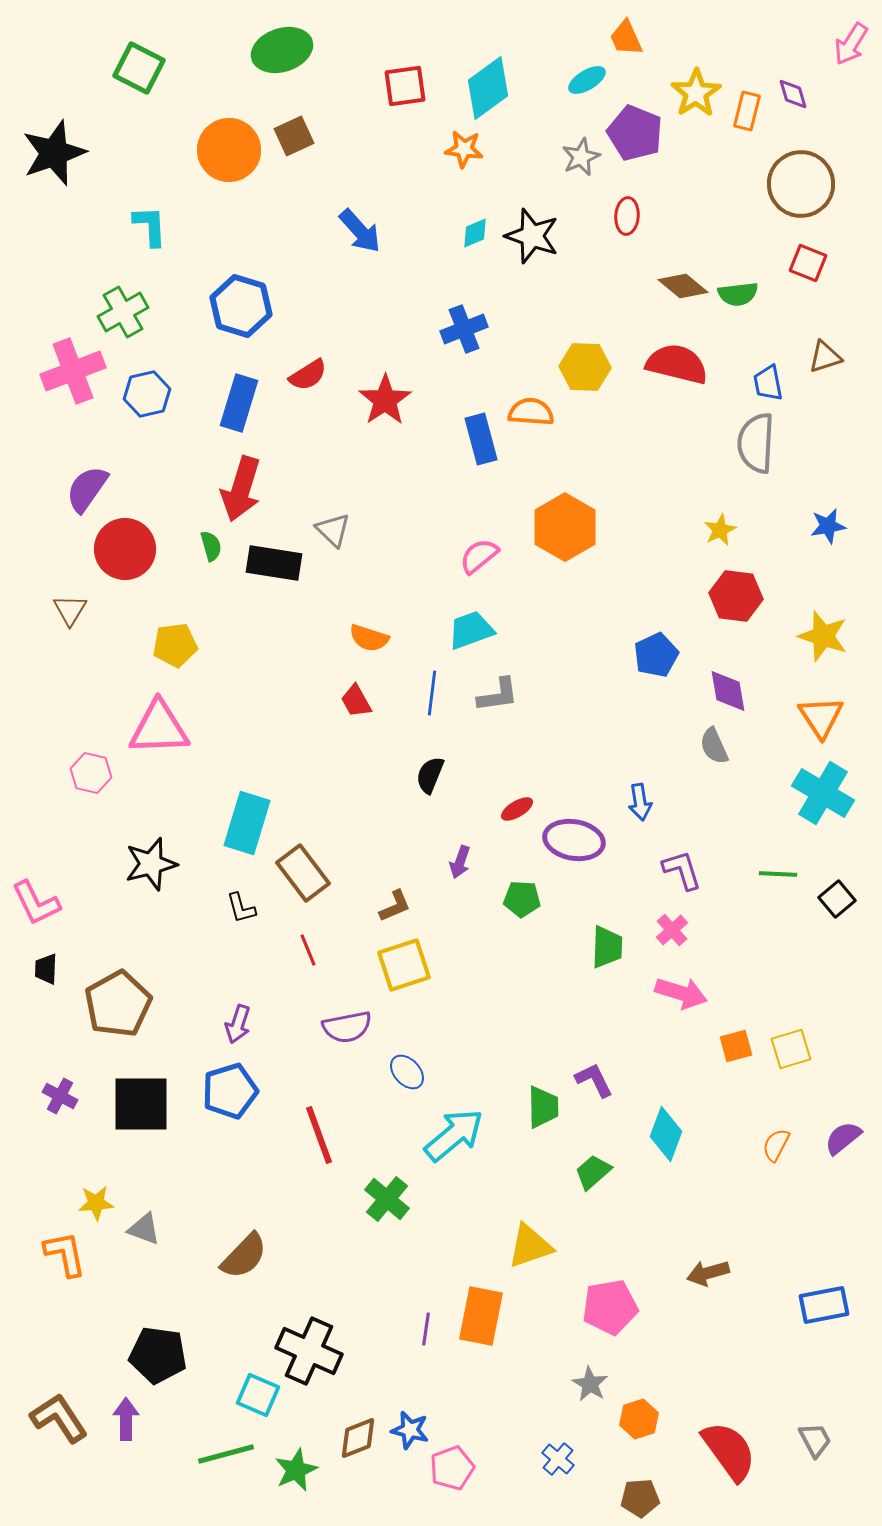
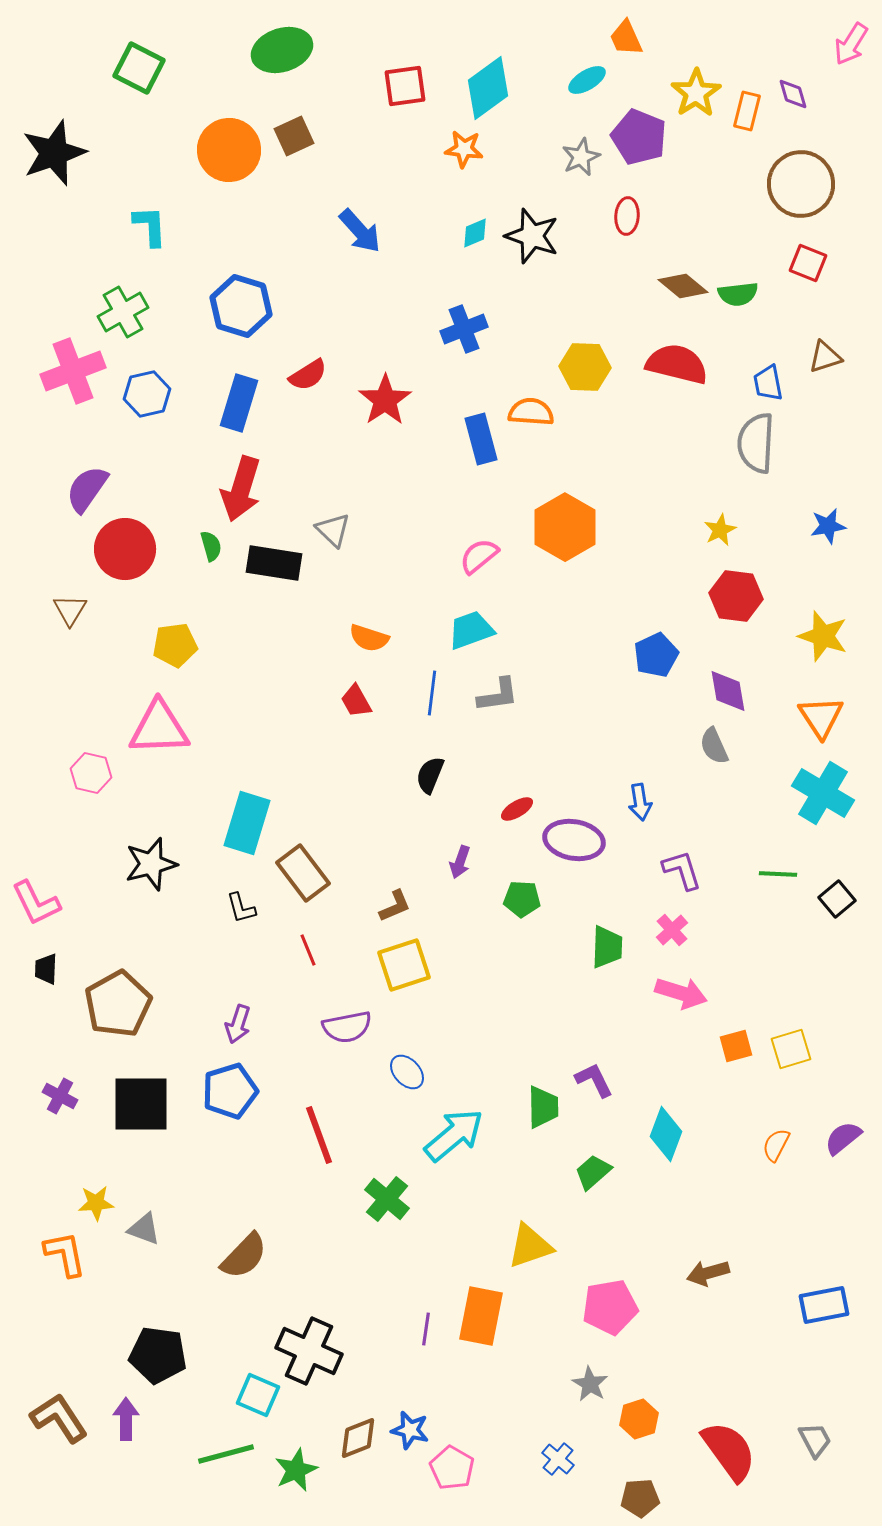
purple pentagon at (635, 133): moved 4 px right, 4 px down
pink pentagon at (452, 1468): rotated 21 degrees counterclockwise
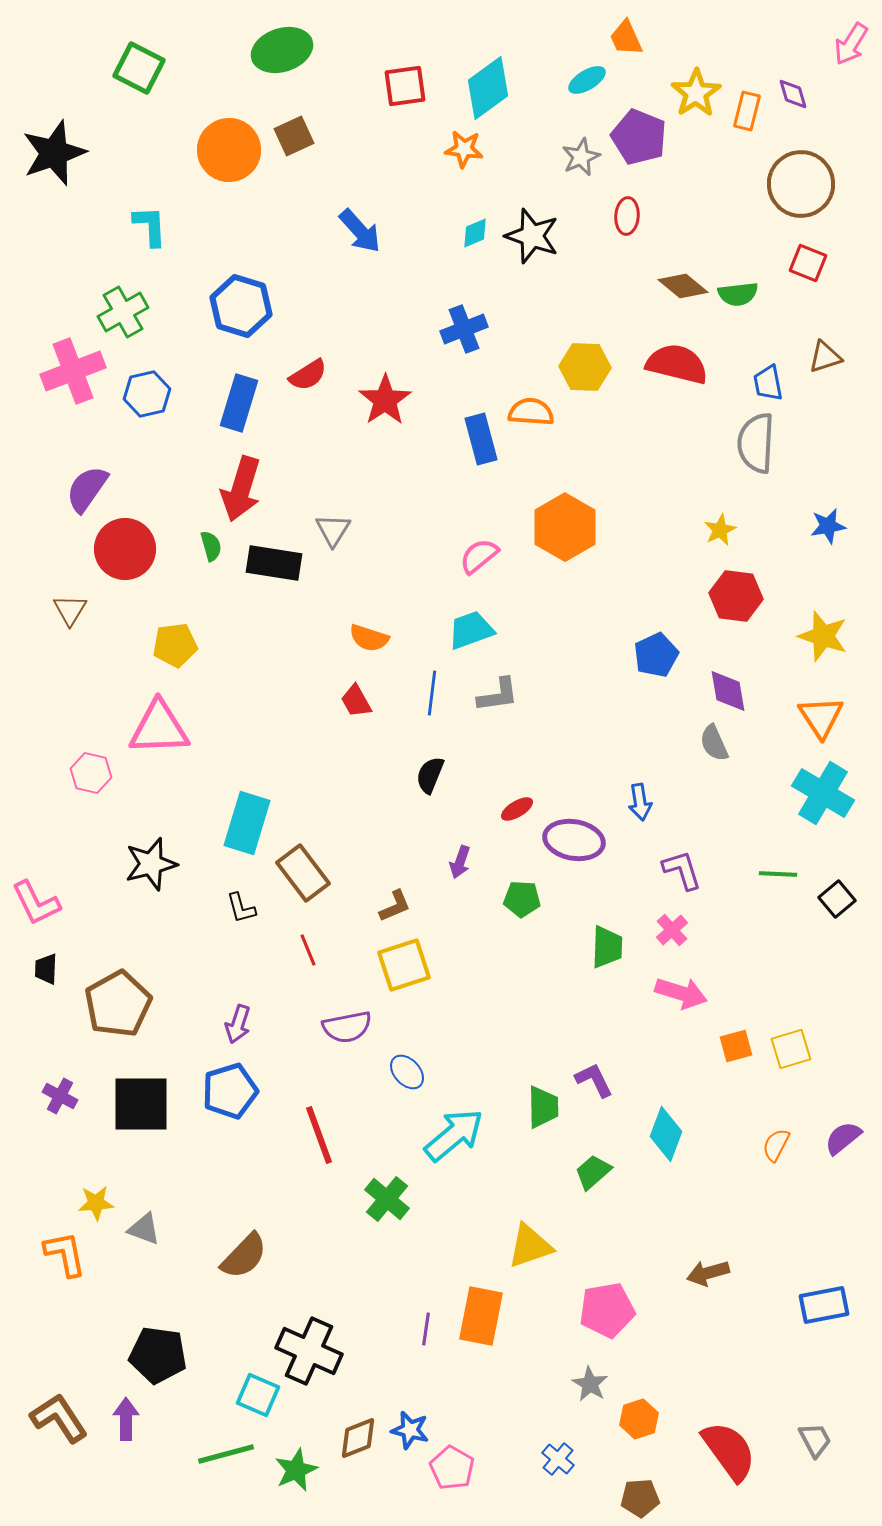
gray triangle at (333, 530): rotated 18 degrees clockwise
gray semicircle at (714, 746): moved 3 px up
pink pentagon at (610, 1307): moved 3 px left, 3 px down
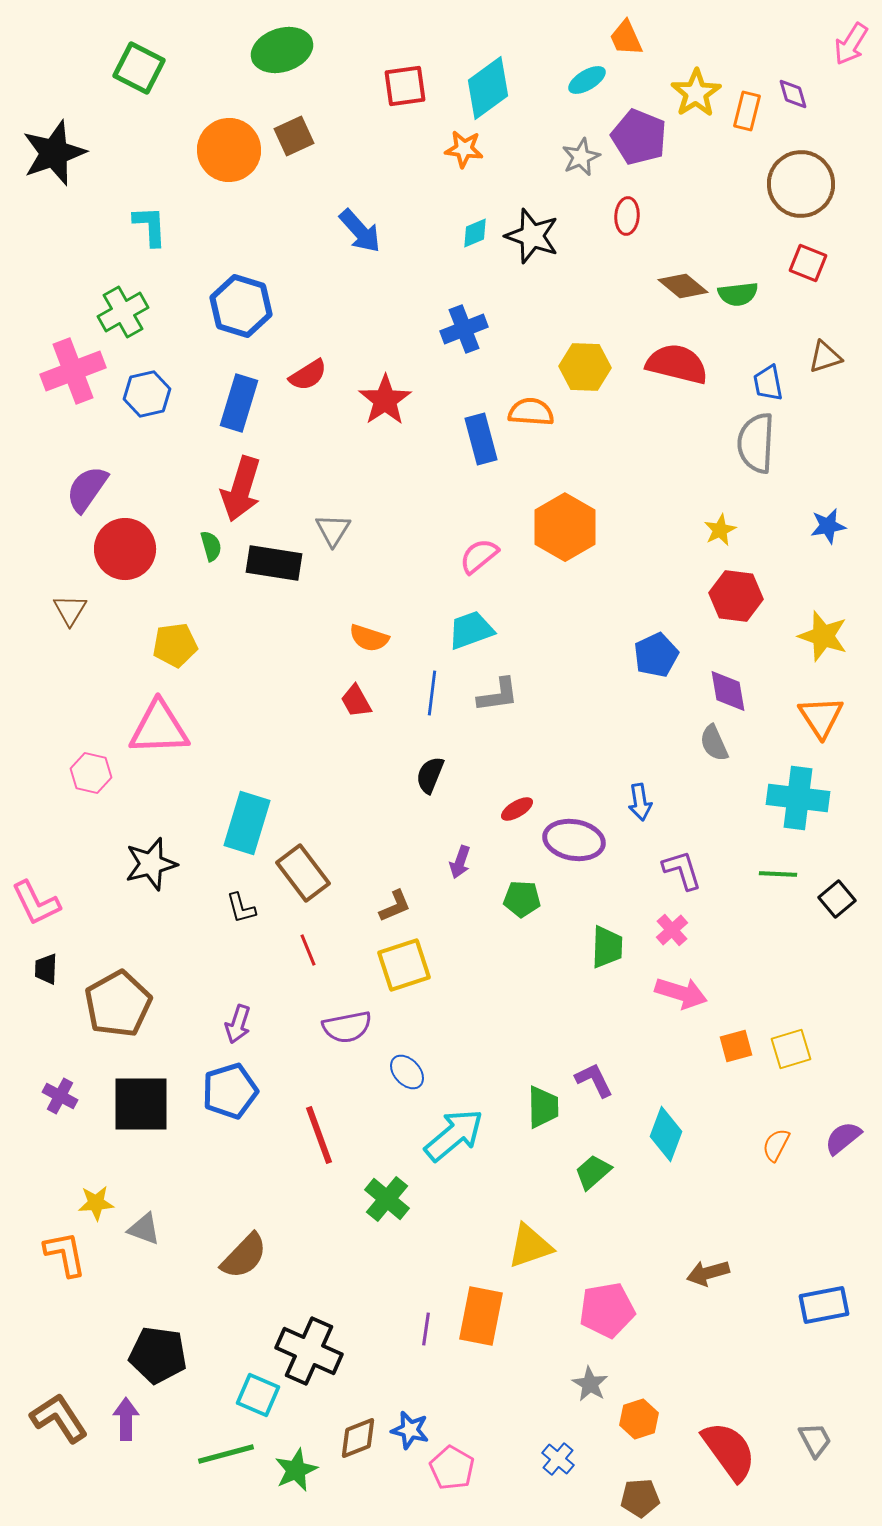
cyan cross at (823, 793): moved 25 px left, 5 px down; rotated 24 degrees counterclockwise
